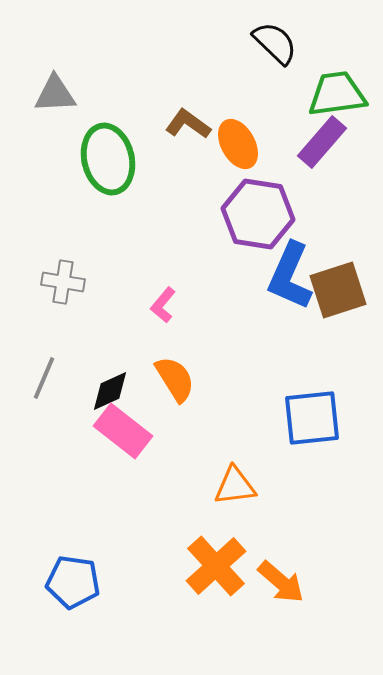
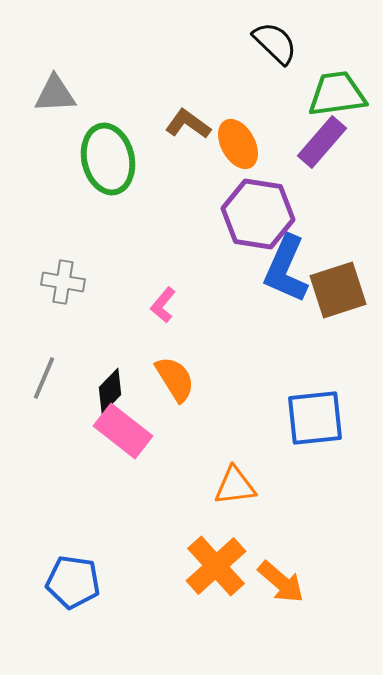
blue L-shape: moved 4 px left, 7 px up
black diamond: rotated 21 degrees counterclockwise
blue square: moved 3 px right
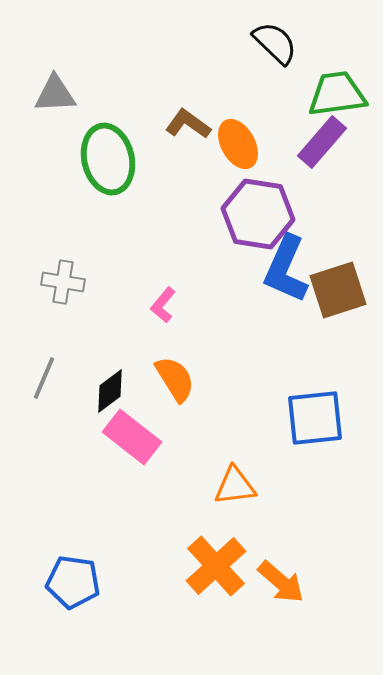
black diamond: rotated 9 degrees clockwise
pink rectangle: moved 9 px right, 6 px down
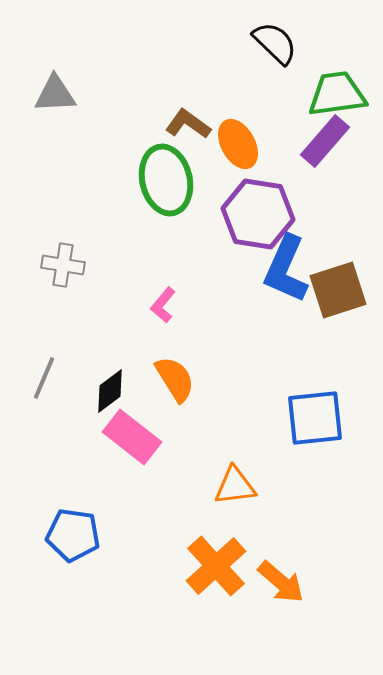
purple rectangle: moved 3 px right, 1 px up
green ellipse: moved 58 px right, 21 px down
gray cross: moved 17 px up
blue pentagon: moved 47 px up
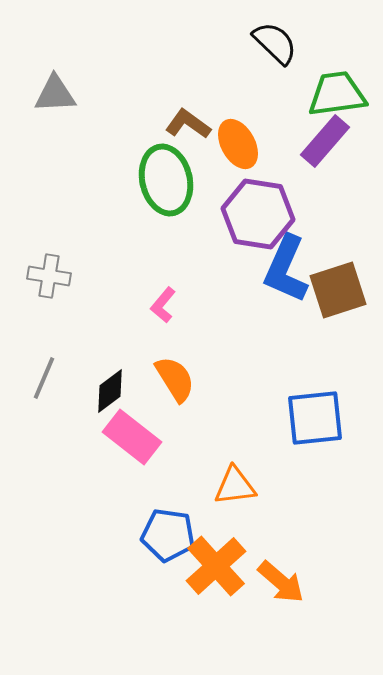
gray cross: moved 14 px left, 11 px down
blue pentagon: moved 95 px right
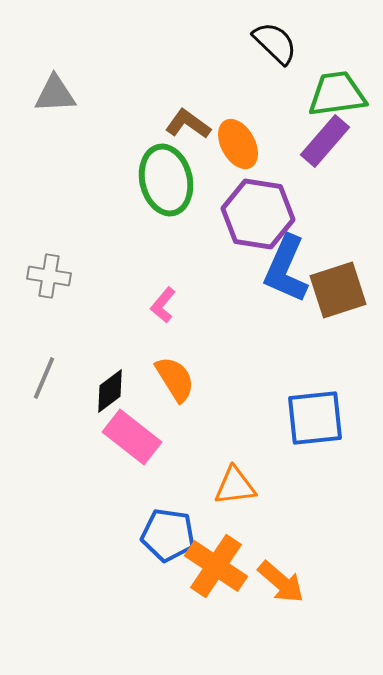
orange cross: rotated 14 degrees counterclockwise
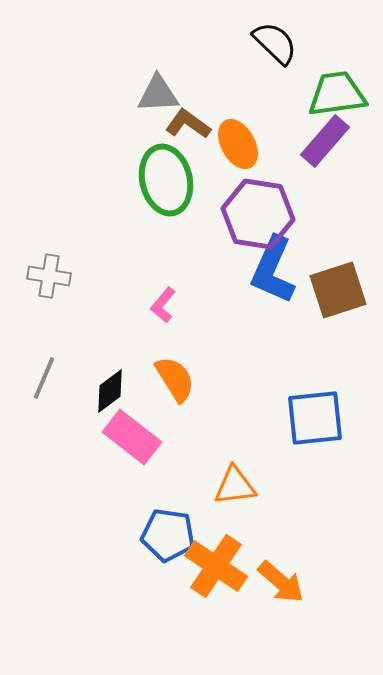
gray triangle: moved 103 px right
blue L-shape: moved 13 px left, 1 px down
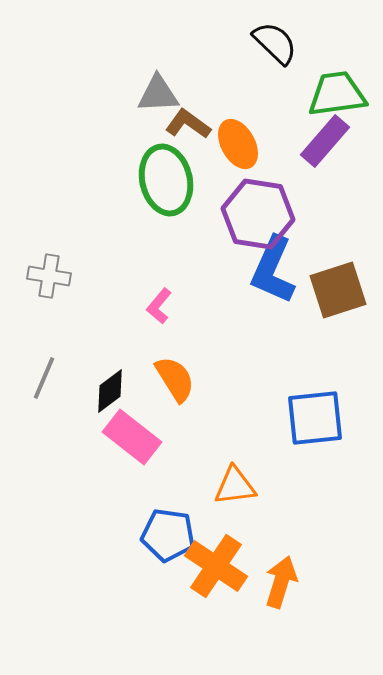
pink L-shape: moved 4 px left, 1 px down
orange arrow: rotated 114 degrees counterclockwise
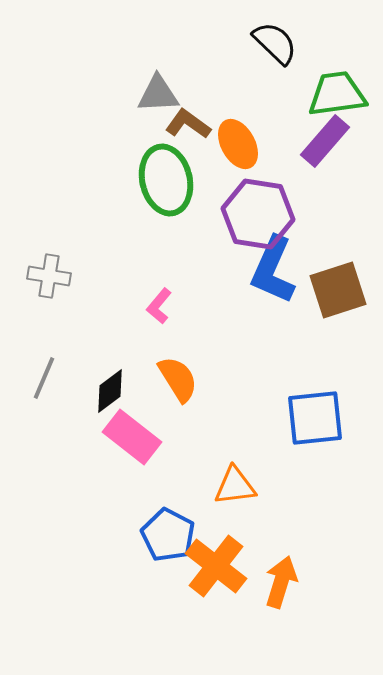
orange semicircle: moved 3 px right
blue pentagon: rotated 20 degrees clockwise
orange cross: rotated 4 degrees clockwise
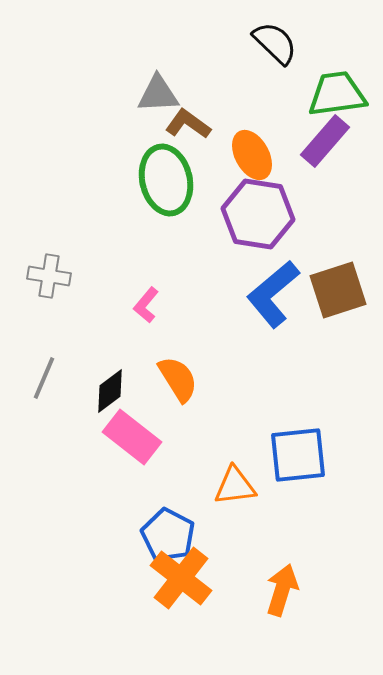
orange ellipse: moved 14 px right, 11 px down
blue L-shape: moved 24 px down; rotated 26 degrees clockwise
pink L-shape: moved 13 px left, 1 px up
blue square: moved 17 px left, 37 px down
orange cross: moved 35 px left, 12 px down
orange arrow: moved 1 px right, 8 px down
